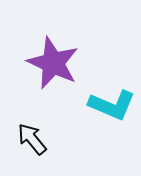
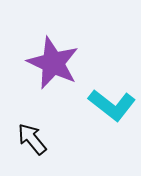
cyan L-shape: rotated 15 degrees clockwise
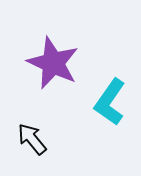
cyan L-shape: moved 2 px left, 3 px up; rotated 87 degrees clockwise
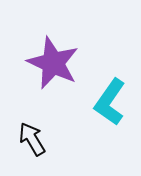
black arrow: rotated 8 degrees clockwise
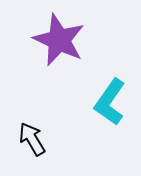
purple star: moved 6 px right, 23 px up
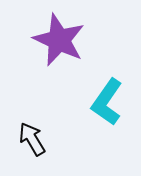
cyan L-shape: moved 3 px left
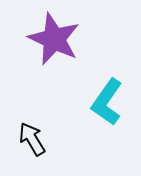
purple star: moved 5 px left, 1 px up
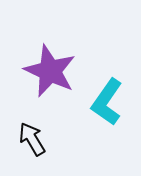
purple star: moved 4 px left, 32 px down
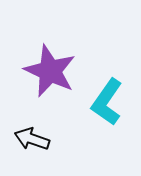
black arrow: rotated 40 degrees counterclockwise
